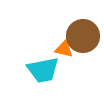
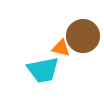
orange triangle: moved 3 px left, 1 px up
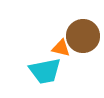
cyan trapezoid: moved 2 px right, 1 px down
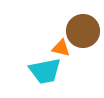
brown circle: moved 5 px up
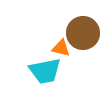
brown circle: moved 2 px down
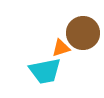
orange triangle: rotated 30 degrees counterclockwise
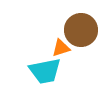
brown circle: moved 2 px left, 3 px up
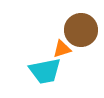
orange triangle: moved 1 px right, 1 px down
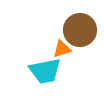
brown circle: moved 1 px left
